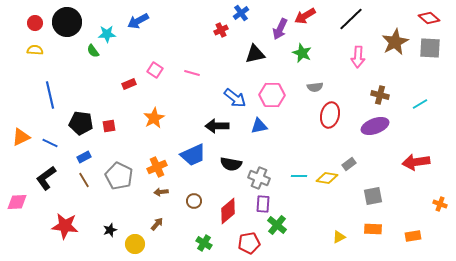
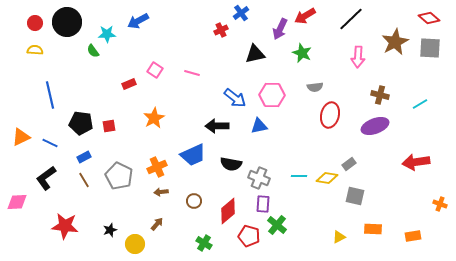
gray square at (373, 196): moved 18 px left; rotated 24 degrees clockwise
red pentagon at (249, 243): moved 7 px up; rotated 25 degrees clockwise
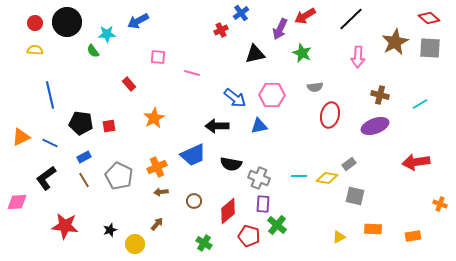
pink square at (155, 70): moved 3 px right, 13 px up; rotated 28 degrees counterclockwise
red rectangle at (129, 84): rotated 72 degrees clockwise
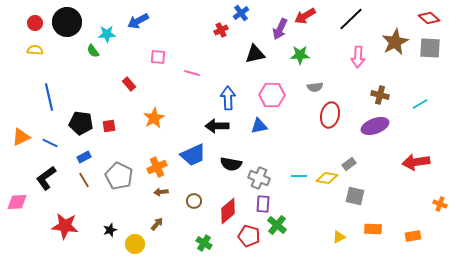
green star at (302, 53): moved 2 px left, 2 px down; rotated 24 degrees counterclockwise
blue line at (50, 95): moved 1 px left, 2 px down
blue arrow at (235, 98): moved 7 px left; rotated 130 degrees counterclockwise
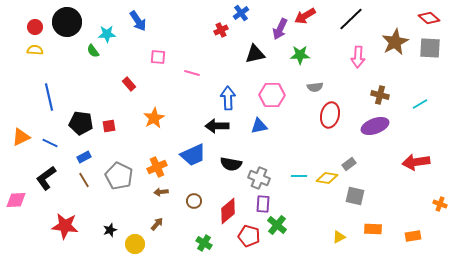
blue arrow at (138, 21): rotated 95 degrees counterclockwise
red circle at (35, 23): moved 4 px down
pink diamond at (17, 202): moved 1 px left, 2 px up
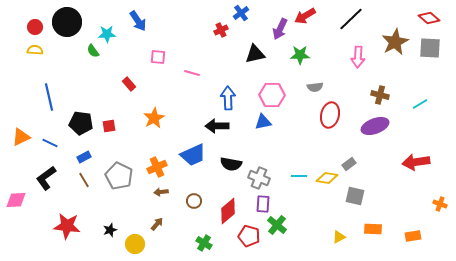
blue triangle at (259, 126): moved 4 px right, 4 px up
red star at (65, 226): moved 2 px right
